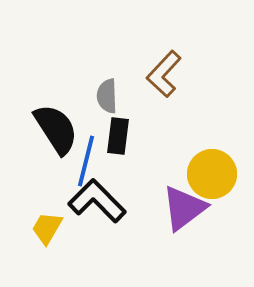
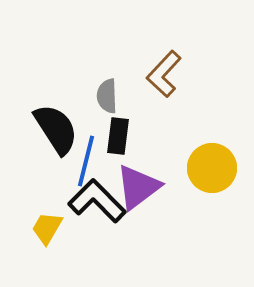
yellow circle: moved 6 px up
purple triangle: moved 46 px left, 21 px up
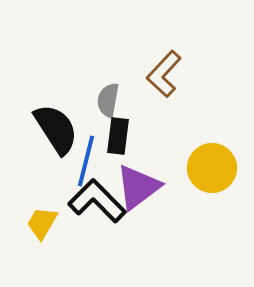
gray semicircle: moved 1 px right, 4 px down; rotated 12 degrees clockwise
yellow trapezoid: moved 5 px left, 5 px up
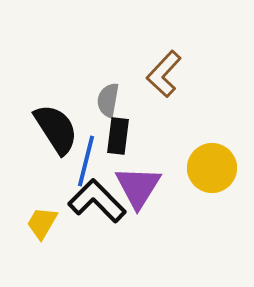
purple triangle: rotated 21 degrees counterclockwise
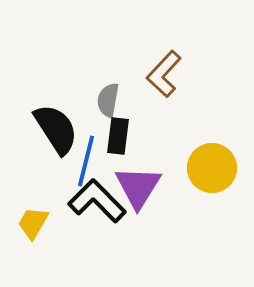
yellow trapezoid: moved 9 px left
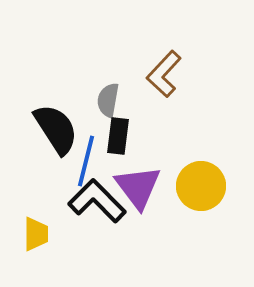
yellow circle: moved 11 px left, 18 px down
purple triangle: rotated 9 degrees counterclockwise
yellow trapezoid: moved 3 px right, 11 px down; rotated 150 degrees clockwise
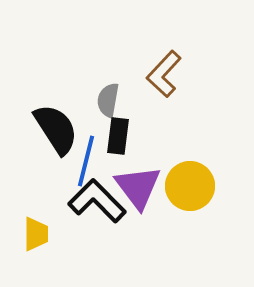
yellow circle: moved 11 px left
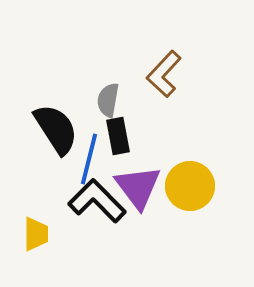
black rectangle: rotated 18 degrees counterclockwise
blue line: moved 3 px right, 2 px up
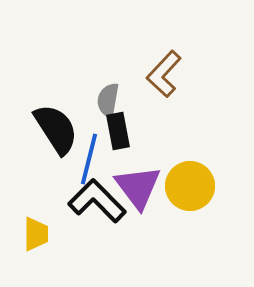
black rectangle: moved 5 px up
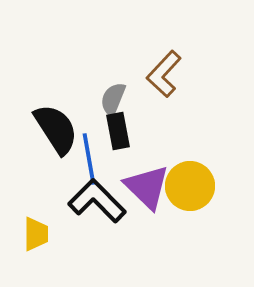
gray semicircle: moved 5 px right, 1 px up; rotated 12 degrees clockwise
blue line: rotated 24 degrees counterclockwise
purple triangle: moved 9 px right; rotated 9 degrees counterclockwise
